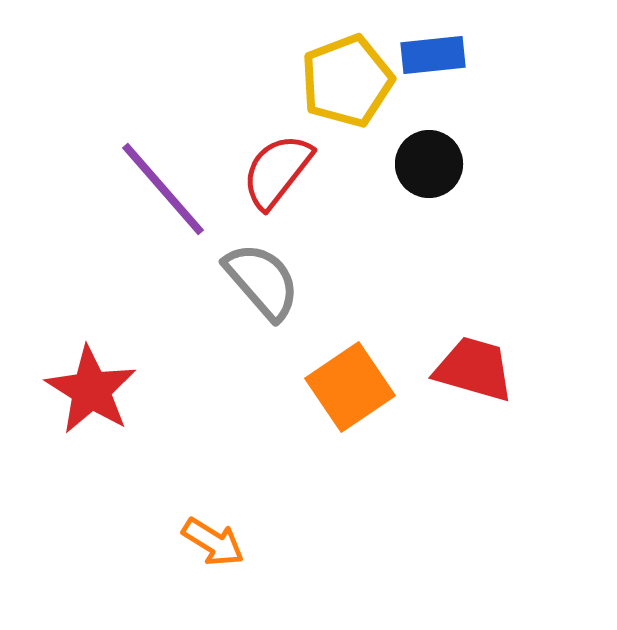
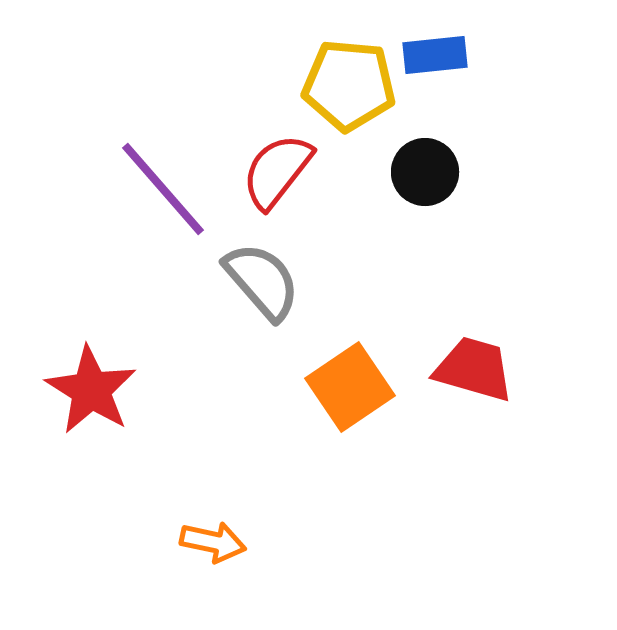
blue rectangle: moved 2 px right
yellow pentagon: moved 2 px right, 4 px down; rotated 26 degrees clockwise
black circle: moved 4 px left, 8 px down
orange arrow: rotated 20 degrees counterclockwise
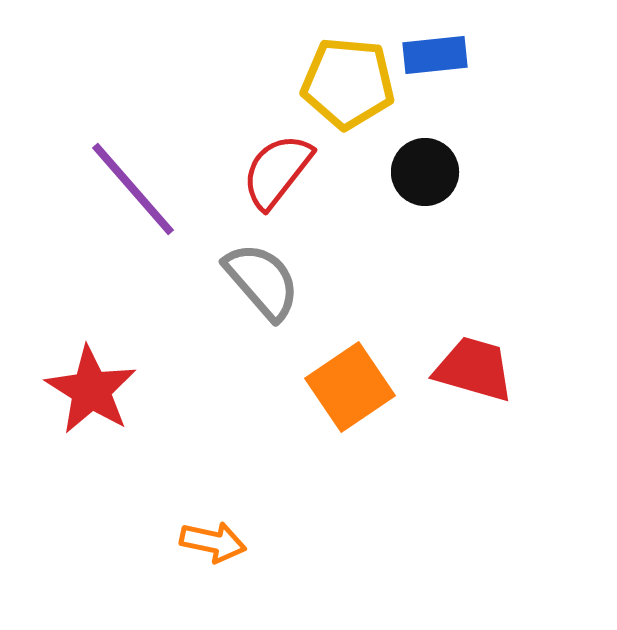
yellow pentagon: moved 1 px left, 2 px up
purple line: moved 30 px left
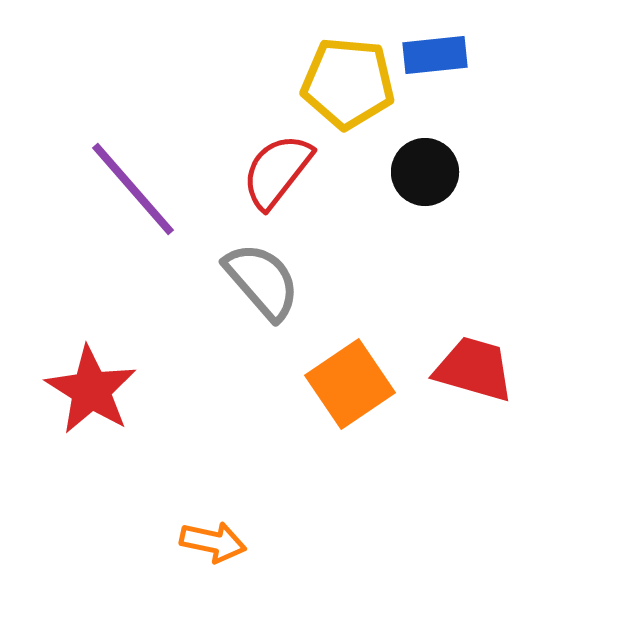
orange square: moved 3 px up
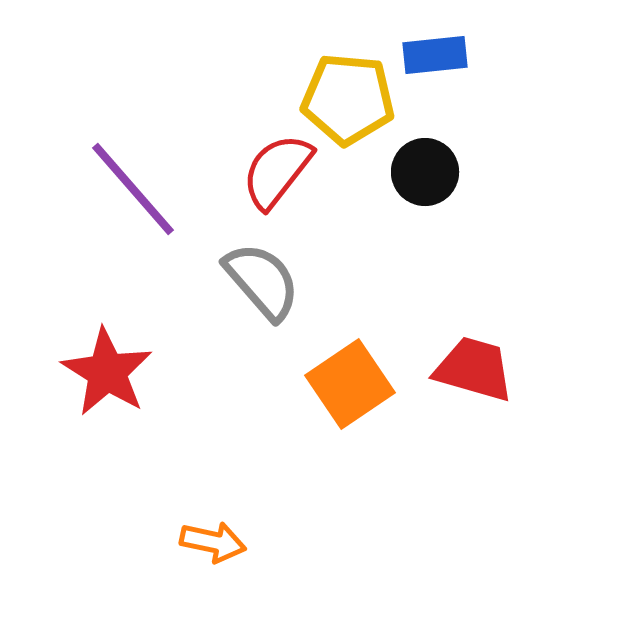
yellow pentagon: moved 16 px down
red star: moved 16 px right, 18 px up
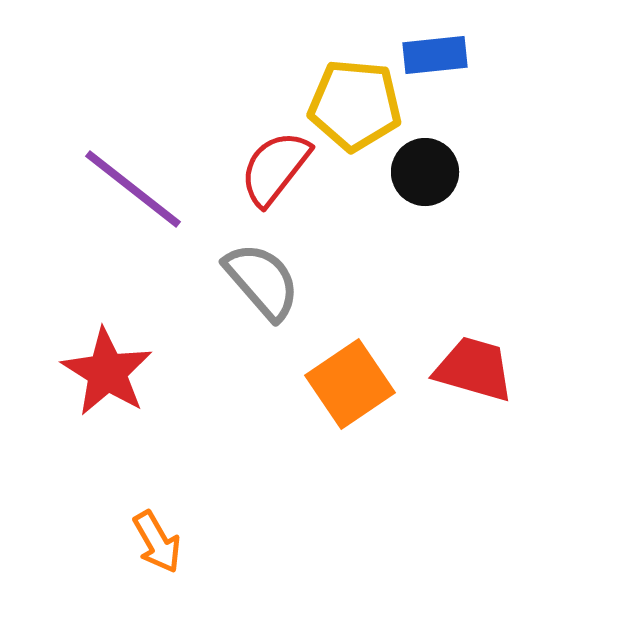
yellow pentagon: moved 7 px right, 6 px down
red semicircle: moved 2 px left, 3 px up
purple line: rotated 11 degrees counterclockwise
orange arrow: moved 56 px left; rotated 48 degrees clockwise
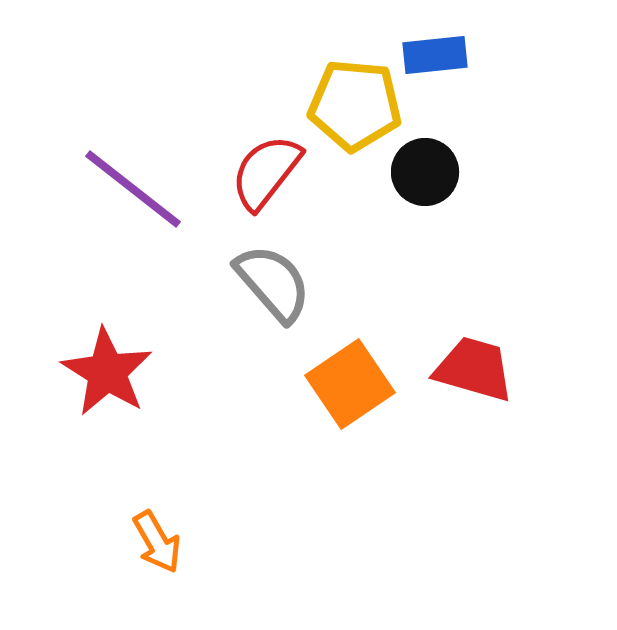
red semicircle: moved 9 px left, 4 px down
gray semicircle: moved 11 px right, 2 px down
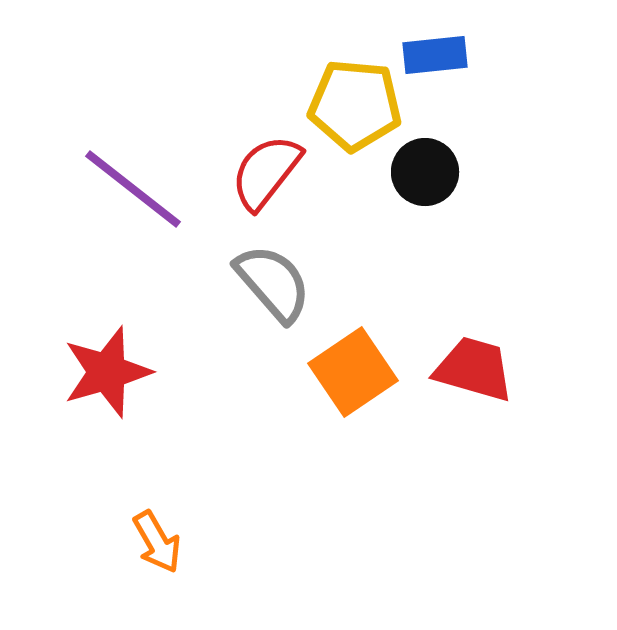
red star: rotated 24 degrees clockwise
orange square: moved 3 px right, 12 px up
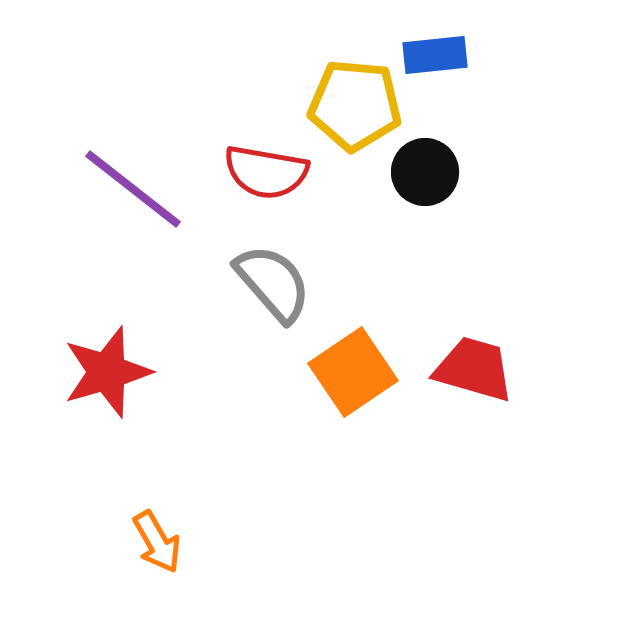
red semicircle: rotated 118 degrees counterclockwise
